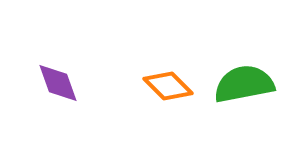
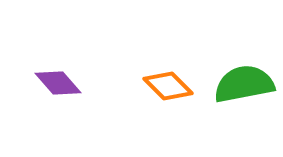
purple diamond: rotated 21 degrees counterclockwise
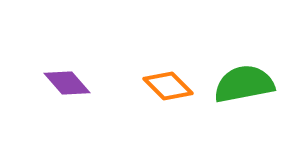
purple diamond: moved 9 px right
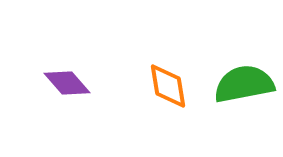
orange diamond: rotated 36 degrees clockwise
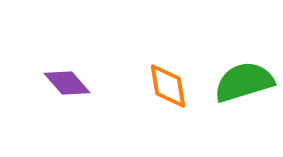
green semicircle: moved 2 px up; rotated 6 degrees counterclockwise
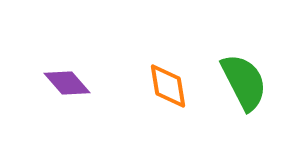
green semicircle: rotated 80 degrees clockwise
